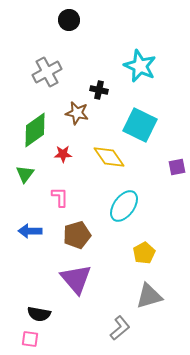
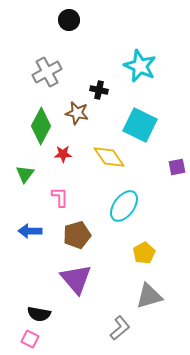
green diamond: moved 6 px right, 4 px up; rotated 27 degrees counterclockwise
pink square: rotated 18 degrees clockwise
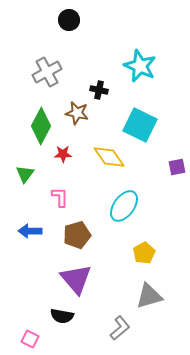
black semicircle: moved 23 px right, 2 px down
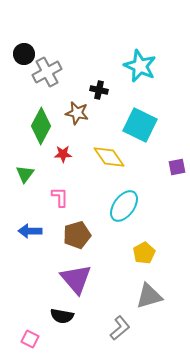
black circle: moved 45 px left, 34 px down
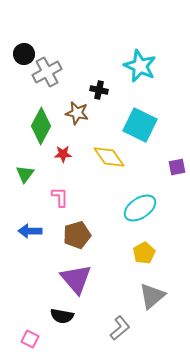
cyan ellipse: moved 16 px right, 2 px down; rotated 20 degrees clockwise
gray triangle: moved 3 px right; rotated 24 degrees counterclockwise
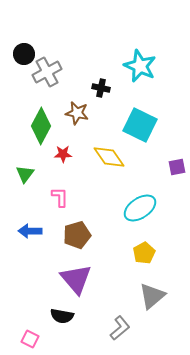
black cross: moved 2 px right, 2 px up
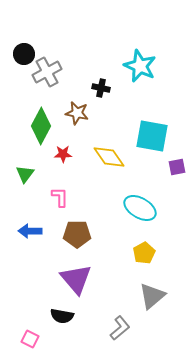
cyan square: moved 12 px right, 11 px down; rotated 16 degrees counterclockwise
cyan ellipse: rotated 64 degrees clockwise
brown pentagon: moved 1 px up; rotated 16 degrees clockwise
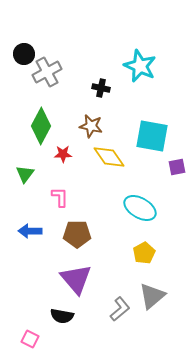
brown star: moved 14 px right, 13 px down
gray L-shape: moved 19 px up
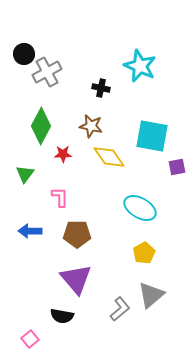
gray triangle: moved 1 px left, 1 px up
pink square: rotated 24 degrees clockwise
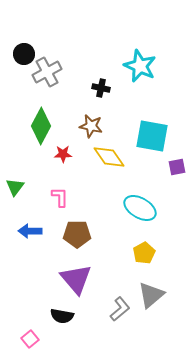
green triangle: moved 10 px left, 13 px down
